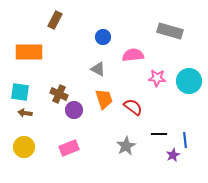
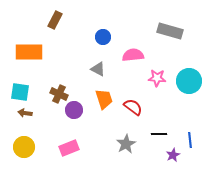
blue line: moved 5 px right
gray star: moved 2 px up
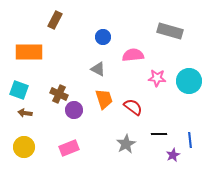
cyan square: moved 1 px left, 2 px up; rotated 12 degrees clockwise
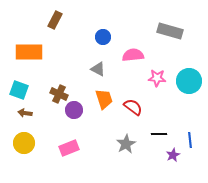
yellow circle: moved 4 px up
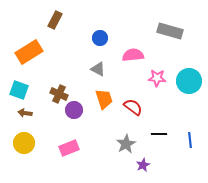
blue circle: moved 3 px left, 1 px down
orange rectangle: rotated 32 degrees counterclockwise
purple star: moved 30 px left, 10 px down
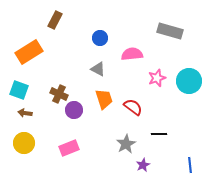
pink semicircle: moved 1 px left, 1 px up
pink star: rotated 24 degrees counterclockwise
blue line: moved 25 px down
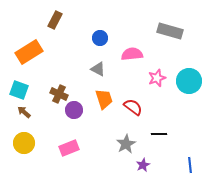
brown arrow: moved 1 px left, 1 px up; rotated 32 degrees clockwise
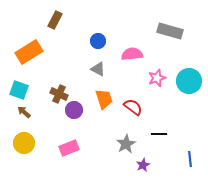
blue circle: moved 2 px left, 3 px down
blue line: moved 6 px up
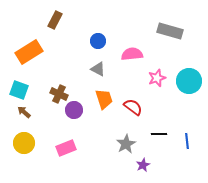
pink rectangle: moved 3 px left
blue line: moved 3 px left, 18 px up
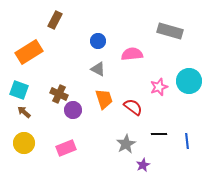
pink star: moved 2 px right, 9 px down
purple circle: moved 1 px left
